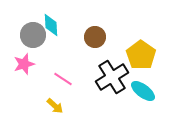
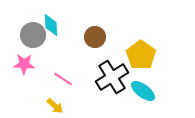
pink star: rotated 20 degrees clockwise
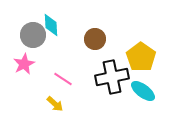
brown circle: moved 2 px down
yellow pentagon: moved 2 px down
pink star: rotated 30 degrees counterclockwise
black cross: rotated 20 degrees clockwise
yellow arrow: moved 2 px up
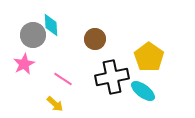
yellow pentagon: moved 8 px right
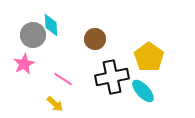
cyan ellipse: rotated 10 degrees clockwise
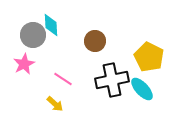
brown circle: moved 2 px down
yellow pentagon: rotated 8 degrees counterclockwise
black cross: moved 3 px down
cyan ellipse: moved 1 px left, 2 px up
